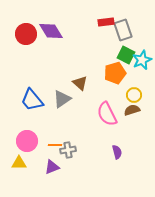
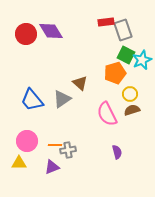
yellow circle: moved 4 px left, 1 px up
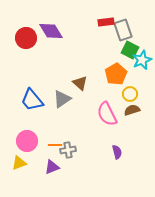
red circle: moved 4 px down
green square: moved 4 px right, 5 px up
orange pentagon: moved 1 px right, 1 px down; rotated 15 degrees counterclockwise
yellow triangle: rotated 21 degrees counterclockwise
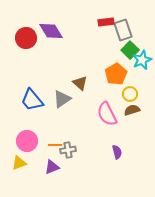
green square: rotated 18 degrees clockwise
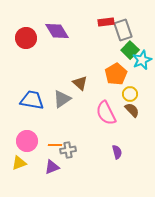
purple diamond: moved 6 px right
blue trapezoid: rotated 140 degrees clockwise
brown semicircle: rotated 63 degrees clockwise
pink semicircle: moved 1 px left, 1 px up
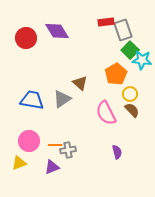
cyan star: rotated 30 degrees clockwise
pink circle: moved 2 px right
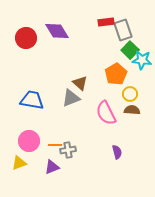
gray triangle: moved 9 px right, 1 px up; rotated 12 degrees clockwise
brown semicircle: rotated 42 degrees counterclockwise
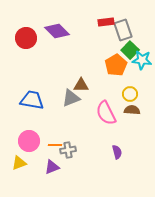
purple diamond: rotated 15 degrees counterclockwise
orange pentagon: moved 9 px up
brown triangle: moved 1 px right, 2 px down; rotated 42 degrees counterclockwise
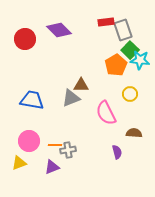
purple diamond: moved 2 px right, 1 px up
red circle: moved 1 px left, 1 px down
cyan star: moved 2 px left
brown semicircle: moved 2 px right, 23 px down
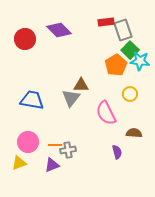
cyan star: moved 1 px down
gray triangle: rotated 30 degrees counterclockwise
pink circle: moved 1 px left, 1 px down
purple triangle: moved 2 px up
